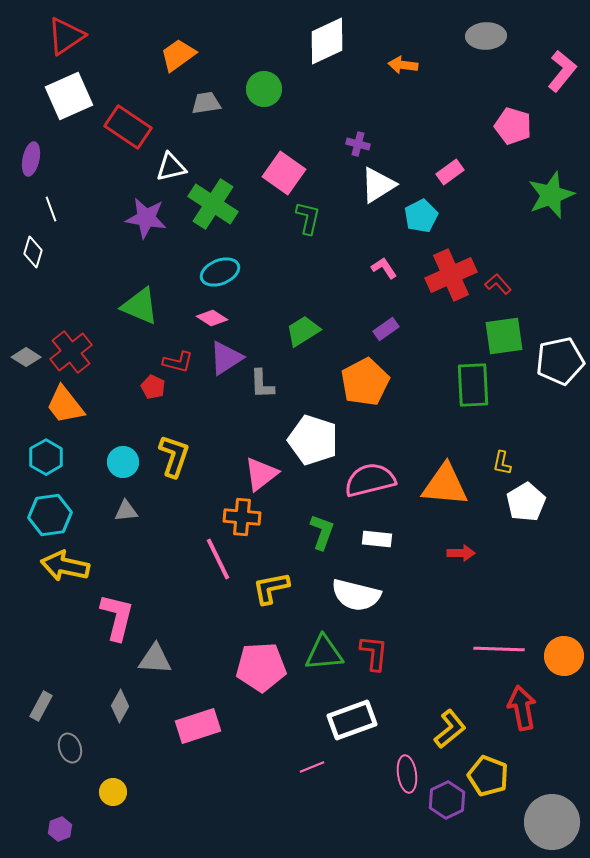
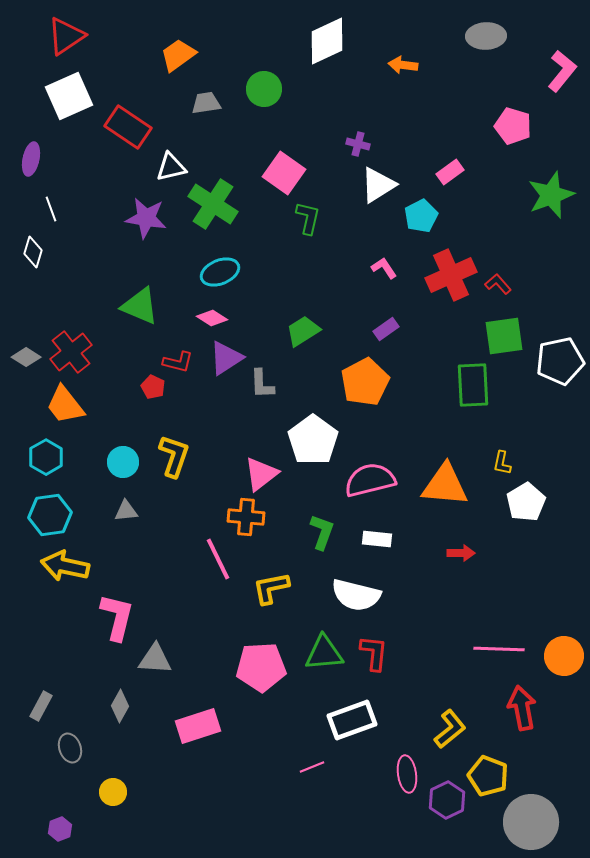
white pentagon at (313, 440): rotated 18 degrees clockwise
orange cross at (242, 517): moved 4 px right
gray circle at (552, 822): moved 21 px left
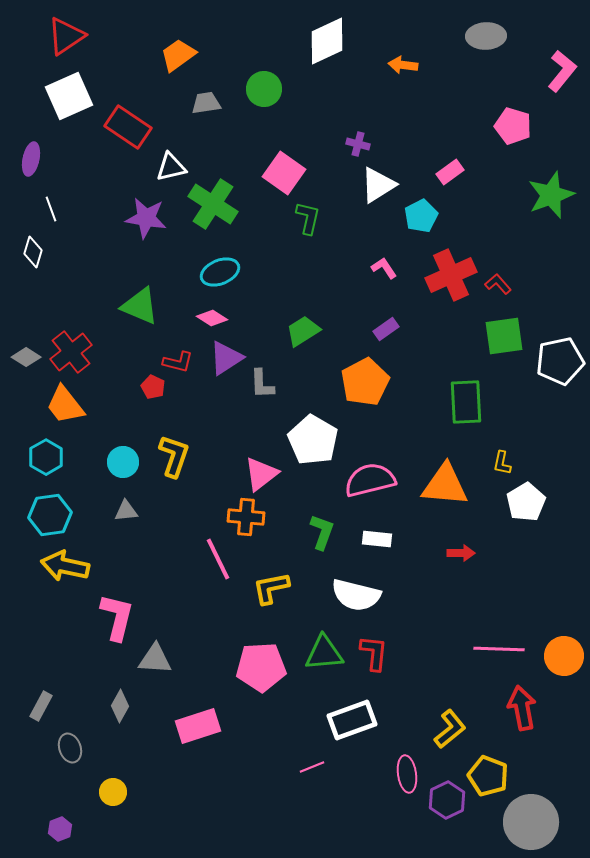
green rectangle at (473, 385): moved 7 px left, 17 px down
white pentagon at (313, 440): rotated 6 degrees counterclockwise
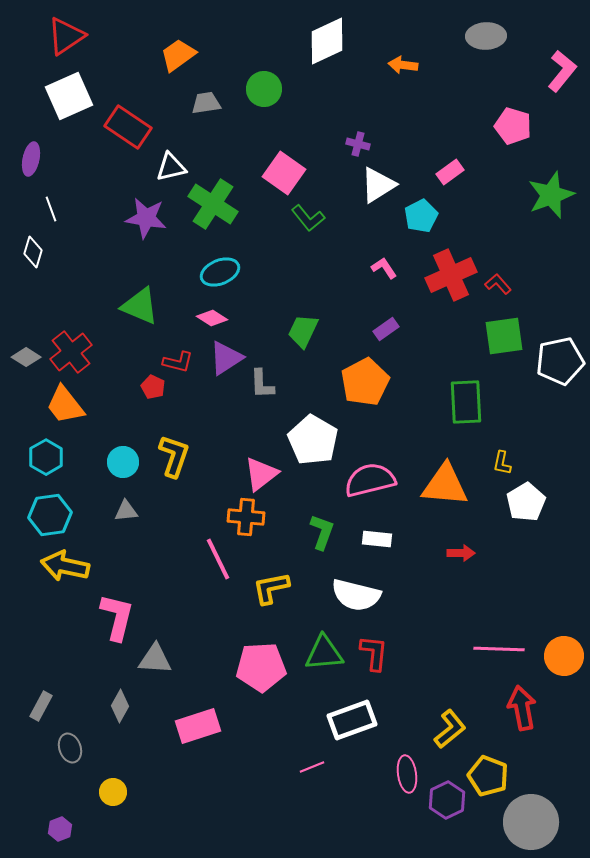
green L-shape at (308, 218): rotated 128 degrees clockwise
green trapezoid at (303, 331): rotated 33 degrees counterclockwise
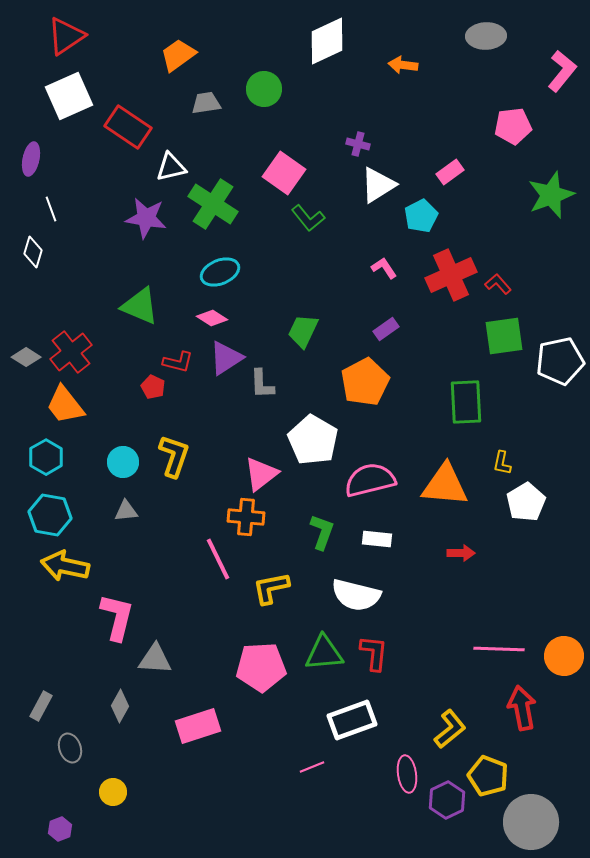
pink pentagon at (513, 126): rotated 24 degrees counterclockwise
cyan hexagon at (50, 515): rotated 18 degrees clockwise
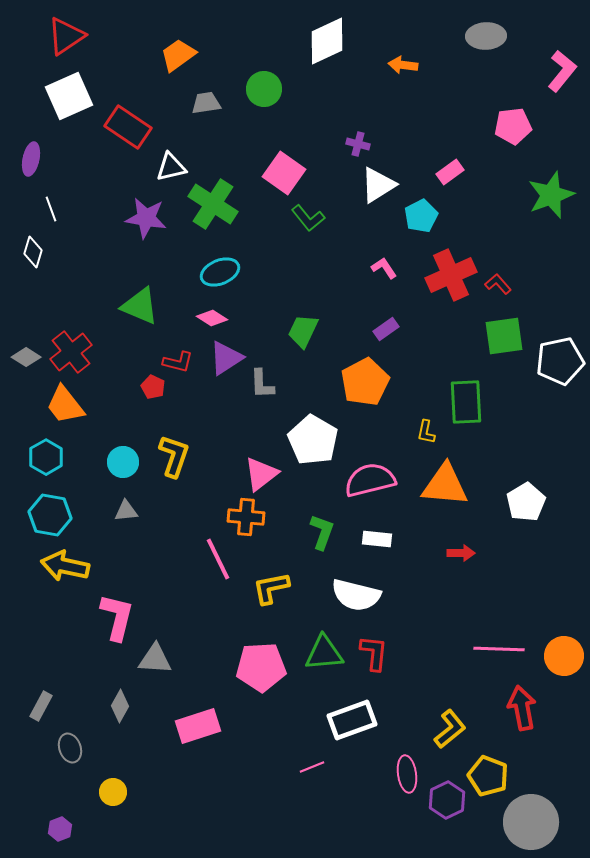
yellow L-shape at (502, 463): moved 76 px left, 31 px up
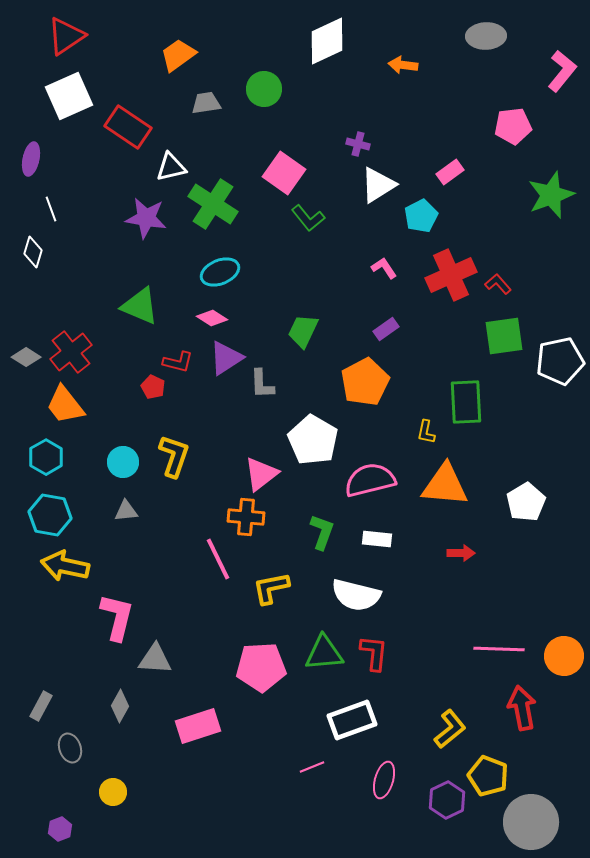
pink ellipse at (407, 774): moved 23 px left, 6 px down; rotated 24 degrees clockwise
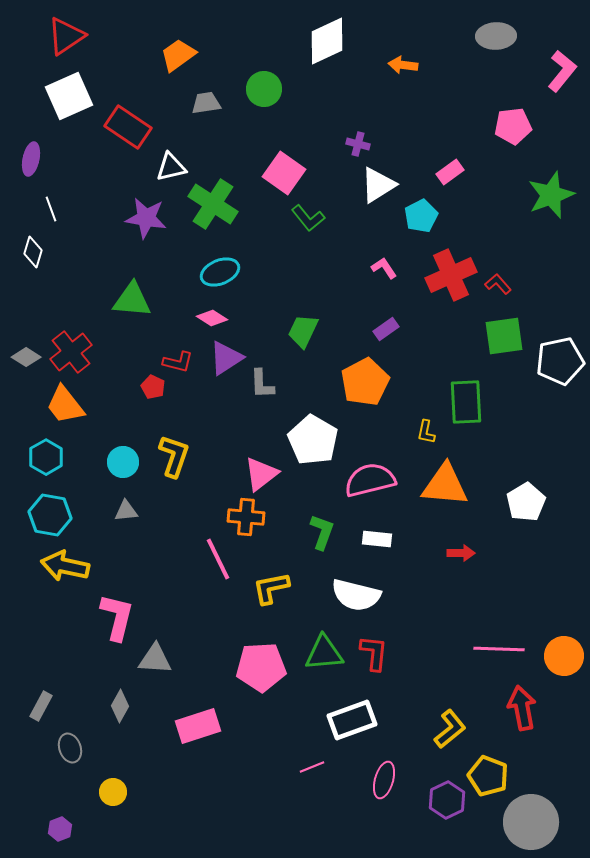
gray ellipse at (486, 36): moved 10 px right
green triangle at (140, 306): moved 8 px left, 6 px up; rotated 18 degrees counterclockwise
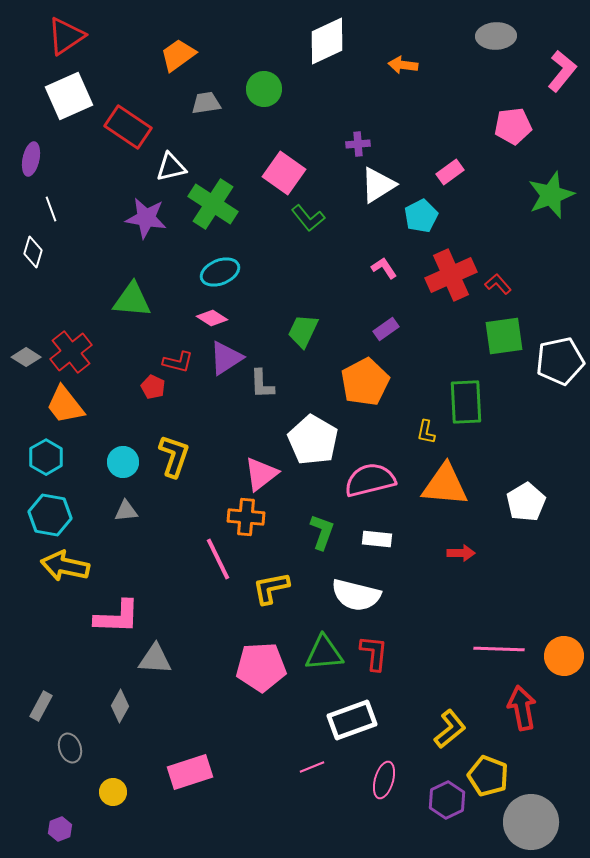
purple cross at (358, 144): rotated 20 degrees counterclockwise
pink L-shape at (117, 617): rotated 78 degrees clockwise
pink rectangle at (198, 726): moved 8 px left, 46 px down
